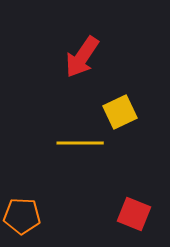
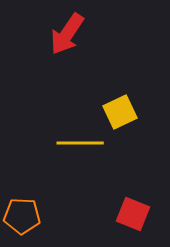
red arrow: moved 15 px left, 23 px up
red square: moved 1 px left
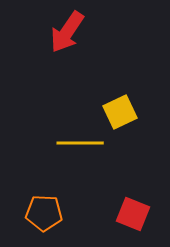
red arrow: moved 2 px up
orange pentagon: moved 22 px right, 3 px up
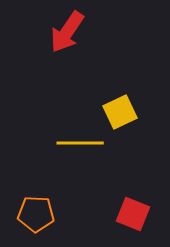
orange pentagon: moved 8 px left, 1 px down
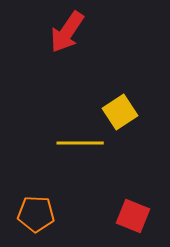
yellow square: rotated 8 degrees counterclockwise
red square: moved 2 px down
